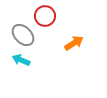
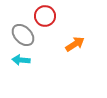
orange arrow: moved 1 px right, 1 px down
cyan arrow: rotated 18 degrees counterclockwise
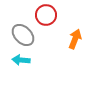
red circle: moved 1 px right, 1 px up
orange arrow: moved 5 px up; rotated 36 degrees counterclockwise
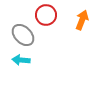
orange arrow: moved 7 px right, 19 px up
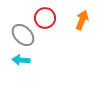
red circle: moved 1 px left, 3 px down
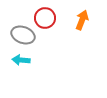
gray ellipse: rotated 25 degrees counterclockwise
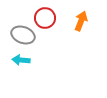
orange arrow: moved 1 px left, 1 px down
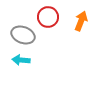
red circle: moved 3 px right, 1 px up
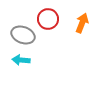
red circle: moved 2 px down
orange arrow: moved 1 px right, 2 px down
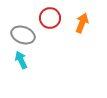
red circle: moved 2 px right, 1 px up
cyan arrow: rotated 60 degrees clockwise
